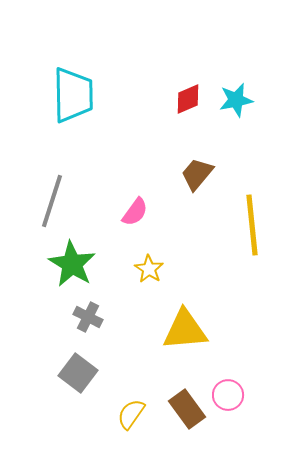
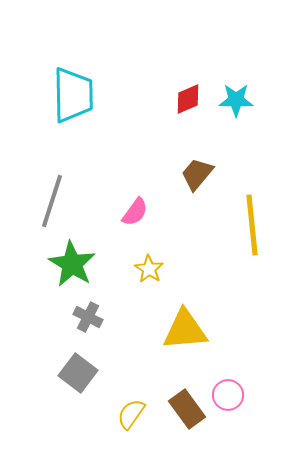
cyan star: rotated 12 degrees clockwise
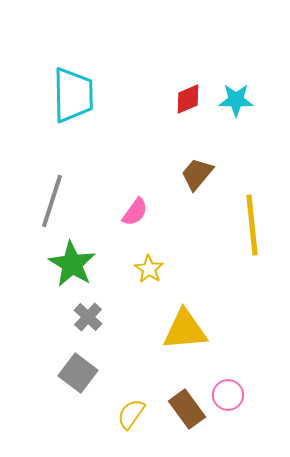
gray cross: rotated 16 degrees clockwise
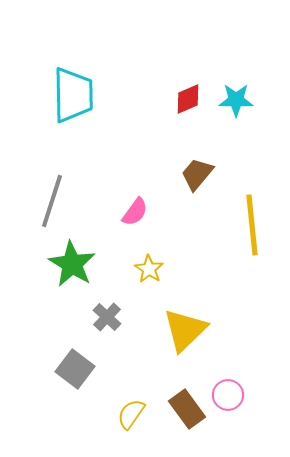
gray cross: moved 19 px right
yellow triangle: rotated 39 degrees counterclockwise
gray square: moved 3 px left, 4 px up
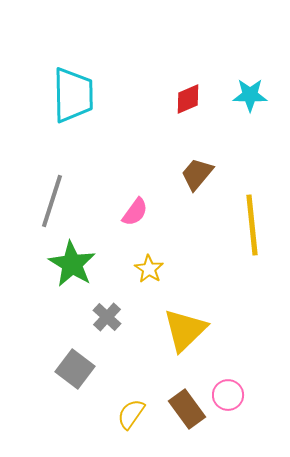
cyan star: moved 14 px right, 5 px up
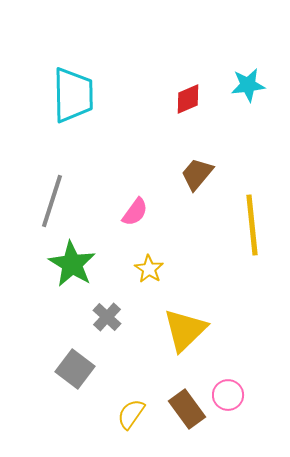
cyan star: moved 2 px left, 10 px up; rotated 8 degrees counterclockwise
